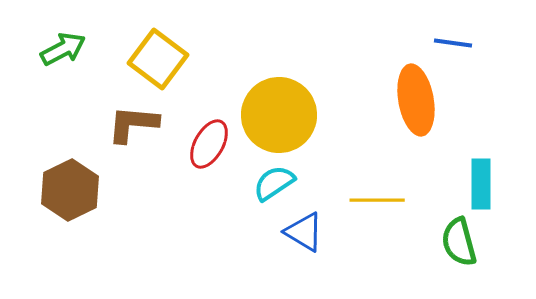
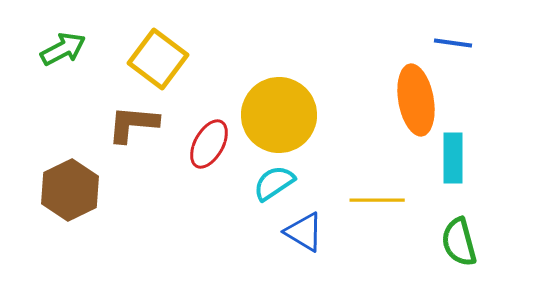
cyan rectangle: moved 28 px left, 26 px up
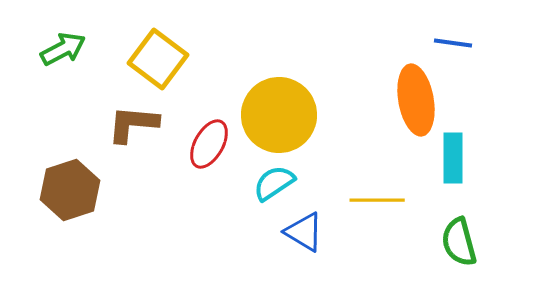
brown hexagon: rotated 8 degrees clockwise
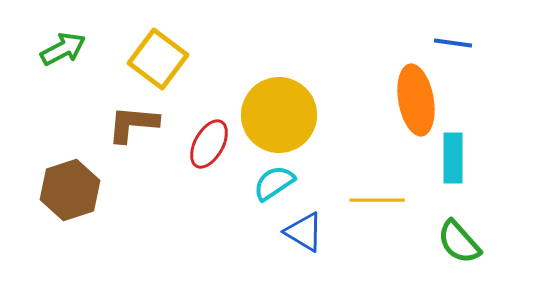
green semicircle: rotated 27 degrees counterclockwise
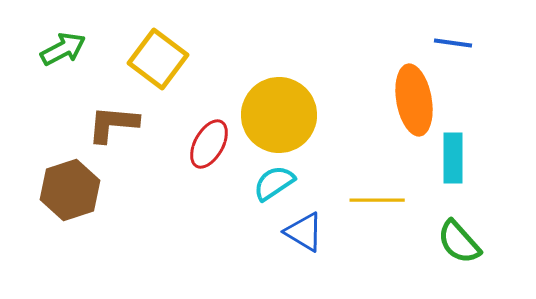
orange ellipse: moved 2 px left
brown L-shape: moved 20 px left
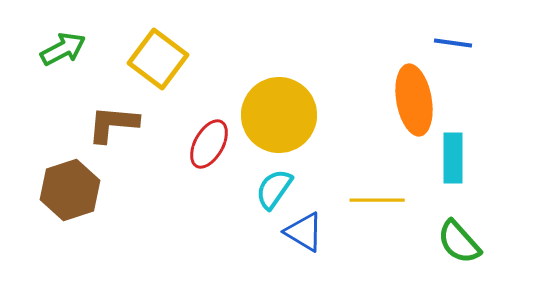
cyan semicircle: moved 6 px down; rotated 21 degrees counterclockwise
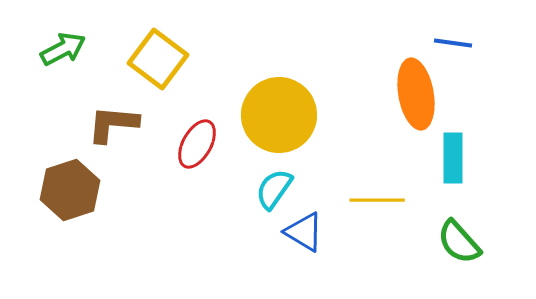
orange ellipse: moved 2 px right, 6 px up
red ellipse: moved 12 px left
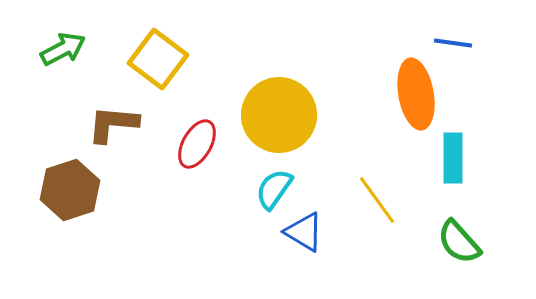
yellow line: rotated 54 degrees clockwise
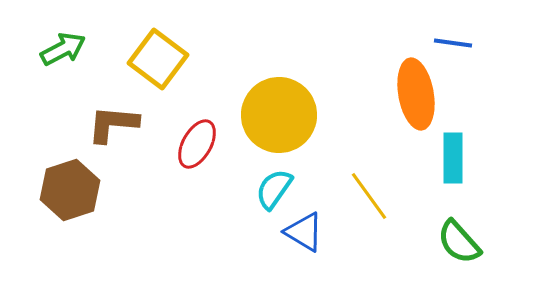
yellow line: moved 8 px left, 4 px up
